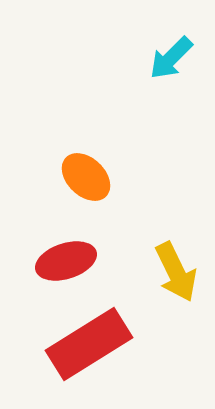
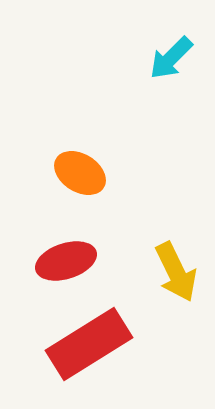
orange ellipse: moved 6 px left, 4 px up; rotated 12 degrees counterclockwise
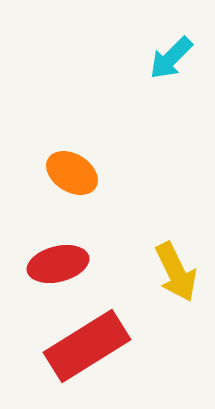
orange ellipse: moved 8 px left
red ellipse: moved 8 px left, 3 px down; rotated 4 degrees clockwise
red rectangle: moved 2 px left, 2 px down
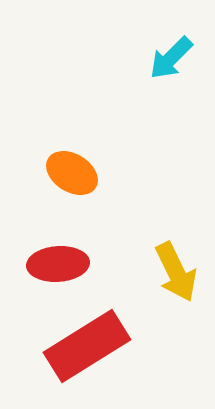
red ellipse: rotated 10 degrees clockwise
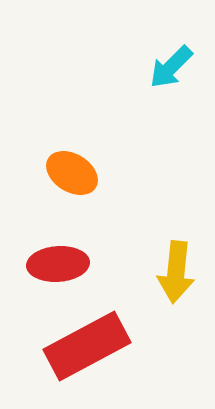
cyan arrow: moved 9 px down
yellow arrow: rotated 32 degrees clockwise
red rectangle: rotated 4 degrees clockwise
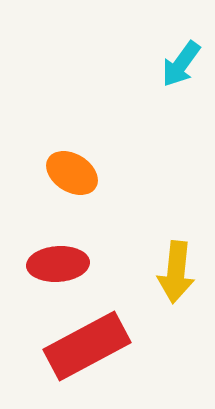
cyan arrow: moved 10 px right, 3 px up; rotated 9 degrees counterclockwise
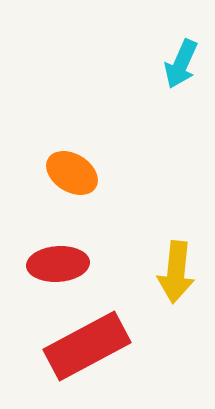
cyan arrow: rotated 12 degrees counterclockwise
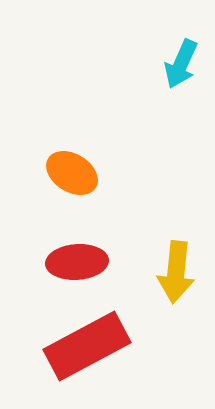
red ellipse: moved 19 px right, 2 px up
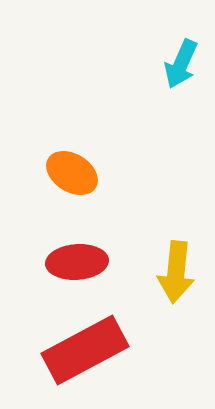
red rectangle: moved 2 px left, 4 px down
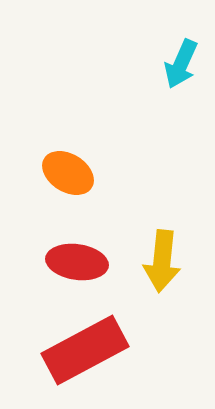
orange ellipse: moved 4 px left
red ellipse: rotated 12 degrees clockwise
yellow arrow: moved 14 px left, 11 px up
